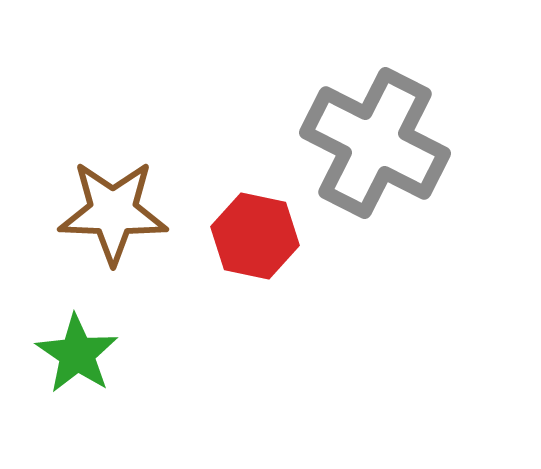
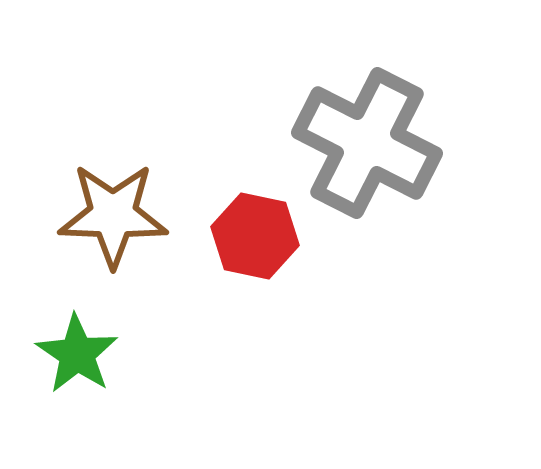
gray cross: moved 8 px left
brown star: moved 3 px down
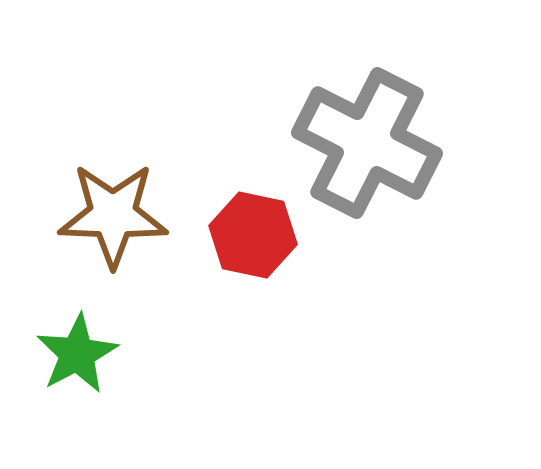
red hexagon: moved 2 px left, 1 px up
green star: rotated 10 degrees clockwise
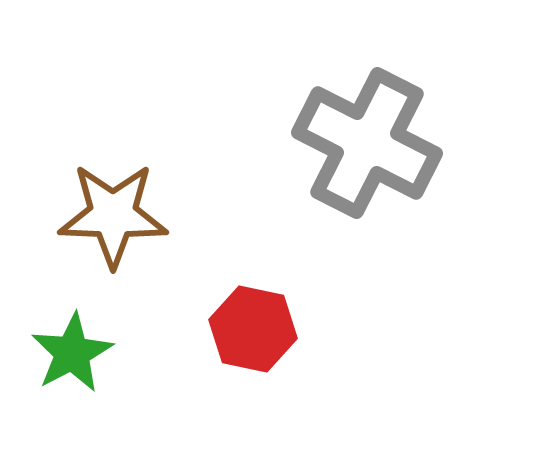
red hexagon: moved 94 px down
green star: moved 5 px left, 1 px up
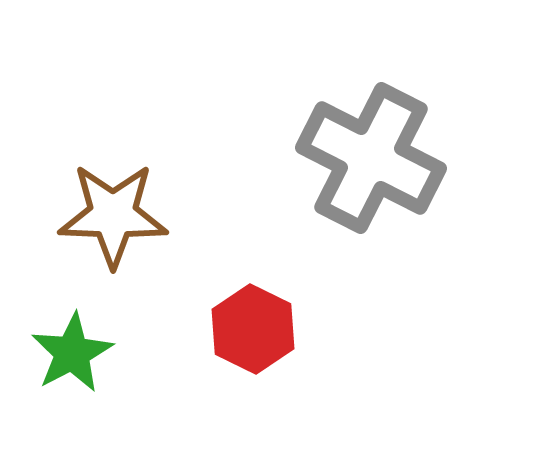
gray cross: moved 4 px right, 15 px down
red hexagon: rotated 14 degrees clockwise
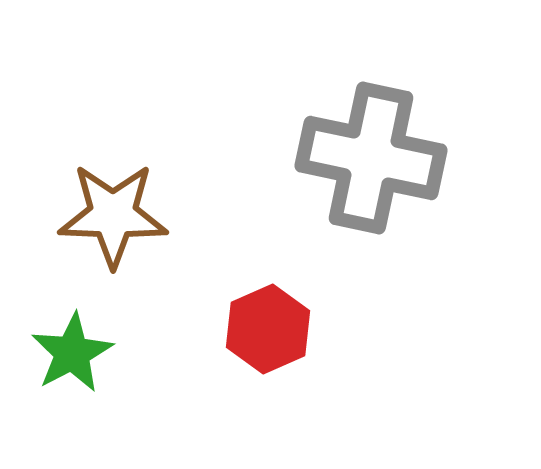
gray cross: rotated 15 degrees counterclockwise
red hexagon: moved 15 px right; rotated 10 degrees clockwise
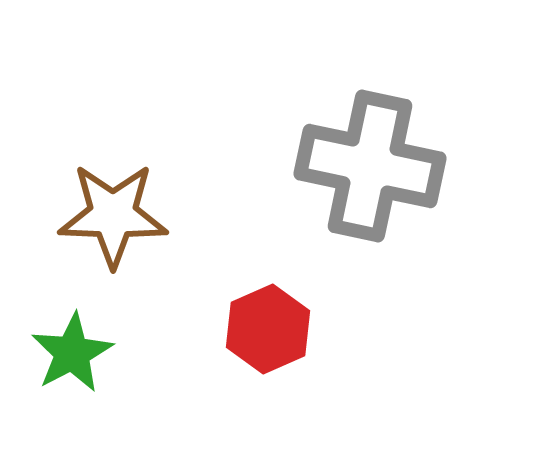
gray cross: moved 1 px left, 8 px down
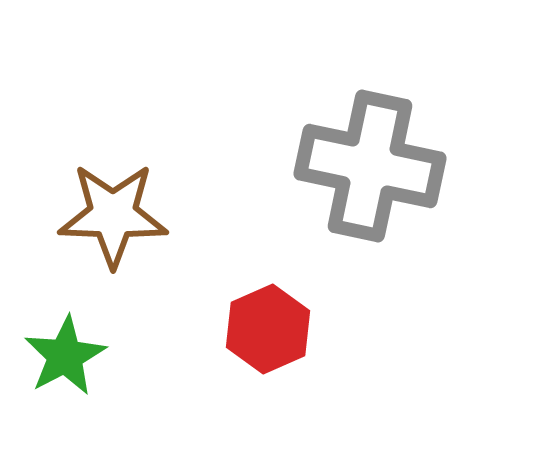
green star: moved 7 px left, 3 px down
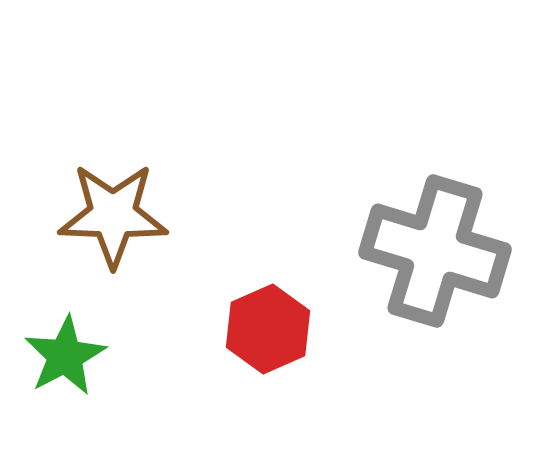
gray cross: moved 65 px right, 85 px down; rotated 5 degrees clockwise
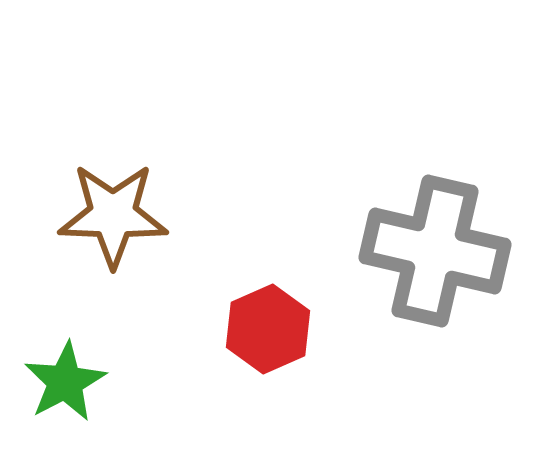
gray cross: rotated 4 degrees counterclockwise
green star: moved 26 px down
